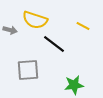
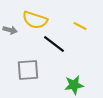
yellow line: moved 3 px left
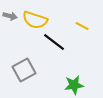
yellow line: moved 2 px right
gray arrow: moved 14 px up
black line: moved 2 px up
gray square: moved 4 px left; rotated 25 degrees counterclockwise
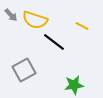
gray arrow: moved 1 px right, 1 px up; rotated 32 degrees clockwise
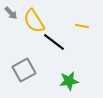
gray arrow: moved 2 px up
yellow semicircle: moved 1 px left, 1 px down; rotated 40 degrees clockwise
yellow line: rotated 16 degrees counterclockwise
green star: moved 5 px left, 4 px up
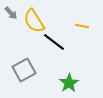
green star: moved 2 px down; rotated 24 degrees counterclockwise
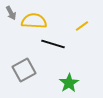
gray arrow: rotated 16 degrees clockwise
yellow semicircle: rotated 125 degrees clockwise
yellow line: rotated 48 degrees counterclockwise
black line: moved 1 px left, 2 px down; rotated 20 degrees counterclockwise
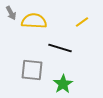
yellow line: moved 4 px up
black line: moved 7 px right, 4 px down
gray square: moved 8 px right; rotated 35 degrees clockwise
green star: moved 6 px left, 1 px down
